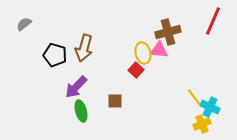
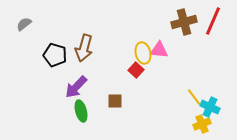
brown cross: moved 16 px right, 10 px up
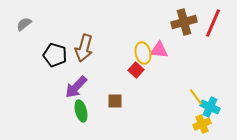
red line: moved 2 px down
yellow line: moved 2 px right
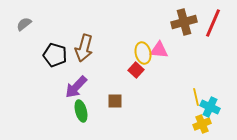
yellow line: rotated 24 degrees clockwise
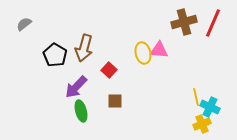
black pentagon: rotated 15 degrees clockwise
red square: moved 27 px left
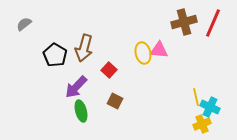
brown square: rotated 28 degrees clockwise
